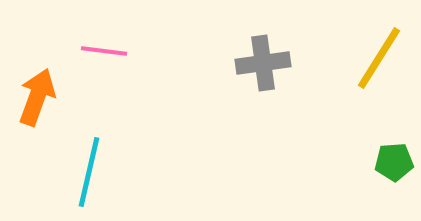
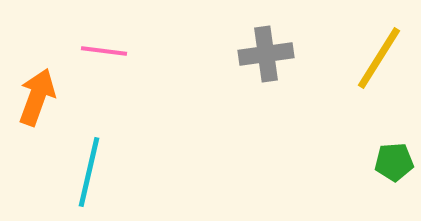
gray cross: moved 3 px right, 9 px up
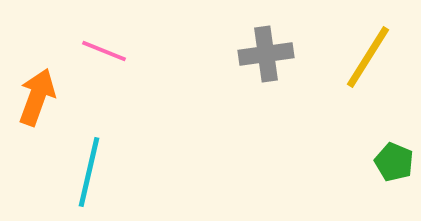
pink line: rotated 15 degrees clockwise
yellow line: moved 11 px left, 1 px up
green pentagon: rotated 27 degrees clockwise
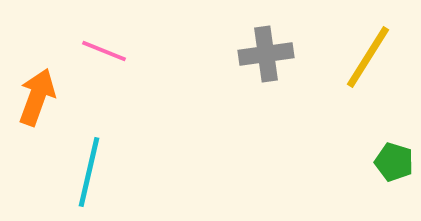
green pentagon: rotated 6 degrees counterclockwise
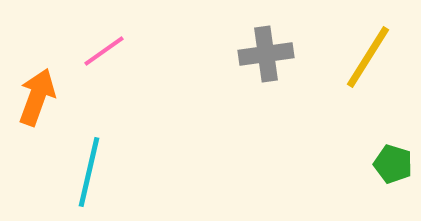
pink line: rotated 57 degrees counterclockwise
green pentagon: moved 1 px left, 2 px down
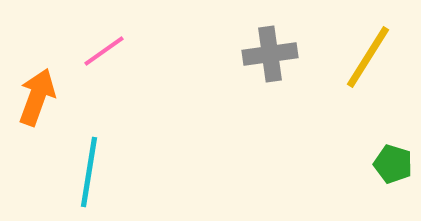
gray cross: moved 4 px right
cyan line: rotated 4 degrees counterclockwise
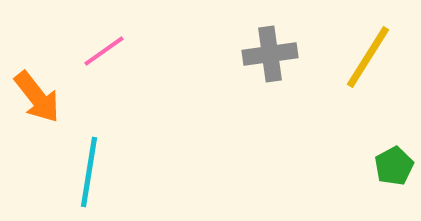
orange arrow: rotated 122 degrees clockwise
green pentagon: moved 1 px right, 2 px down; rotated 27 degrees clockwise
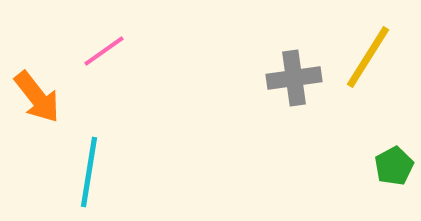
gray cross: moved 24 px right, 24 px down
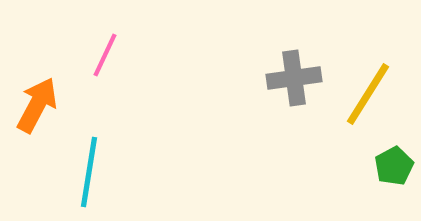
pink line: moved 1 px right, 4 px down; rotated 30 degrees counterclockwise
yellow line: moved 37 px down
orange arrow: moved 8 px down; rotated 114 degrees counterclockwise
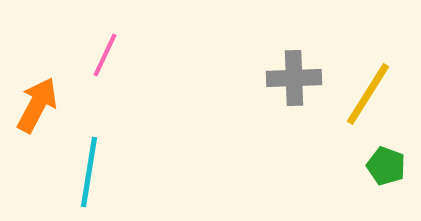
gray cross: rotated 6 degrees clockwise
green pentagon: moved 8 px left; rotated 24 degrees counterclockwise
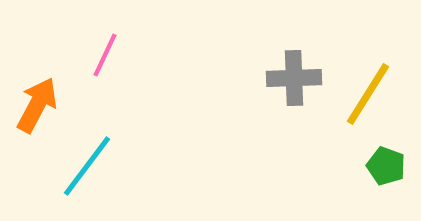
cyan line: moved 2 px left, 6 px up; rotated 28 degrees clockwise
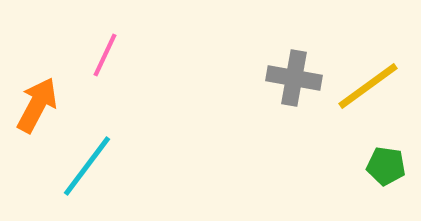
gray cross: rotated 12 degrees clockwise
yellow line: moved 8 px up; rotated 22 degrees clockwise
green pentagon: rotated 12 degrees counterclockwise
